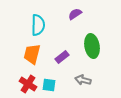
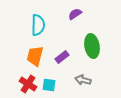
orange trapezoid: moved 3 px right, 2 px down
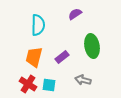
orange trapezoid: moved 1 px left, 1 px down
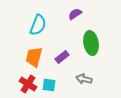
cyan semicircle: rotated 20 degrees clockwise
green ellipse: moved 1 px left, 3 px up
gray arrow: moved 1 px right, 1 px up
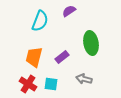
purple semicircle: moved 6 px left, 3 px up
cyan semicircle: moved 2 px right, 4 px up
cyan square: moved 2 px right, 1 px up
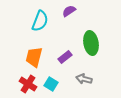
purple rectangle: moved 3 px right
cyan square: rotated 24 degrees clockwise
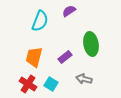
green ellipse: moved 1 px down
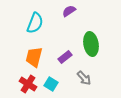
cyan semicircle: moved 5 px left, 2 px down
gray arrow: moved 1 px up; rotated 147 degrees counterclockwise
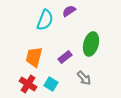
cyan semicircle: moved 10 px right, 3 px up
green ellipse: rotated 25 degrees clockwise
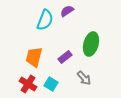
purple semicircle: moved 2 px left
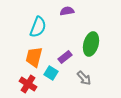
purple semicircle: rotated 24 degrees clockwise
cyan semicircle: moved 7 px left, 7 px down
cyan square: moved 11 px up
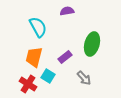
cyan semicircle: rotated 50 degrees counterclockwise
green ellipse: moved 1 px right
cyan square: moved 3 px left, 3 px down
